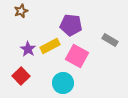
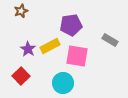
purple pentagon: rotated 15 degrees counterclockwise
pink square: rotated 20 degrees counterclockwise
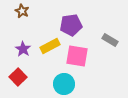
brown star: moved 1 px right; rotated 24 degrees counterclockwise
purple star: moved 5 px left
red square: moved 3 px left, 1 px down
cyan circle: moved 1 px right, 1 px down
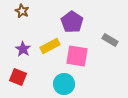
purple pentagon: moved 1 px right, 3 px up; rotated 30 degrees counterclockwise
red square: rotated 24 degrees counterclockwise
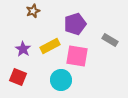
brown star: moved 11 px right; rotated 24 degrees clockwise
purple pentagon: moved 3 px right, 2 px down; rotated 20 degrees clockwise
cyan circle: moved 3 px left, 4 px up
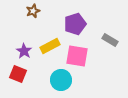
purple star: moved 1 px right, 2 px down
red square: moved 3 px up
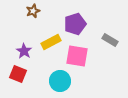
yellow rectangle: moved 1 px right, 4 px up
cyan circle: moved 1 px left, 1 px down
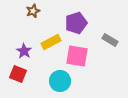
purple pentagon: moved 1 px right, 1 px up
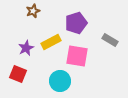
purple star: moved 2 px right, 3 px up; rotated 14 degrees clockwise
